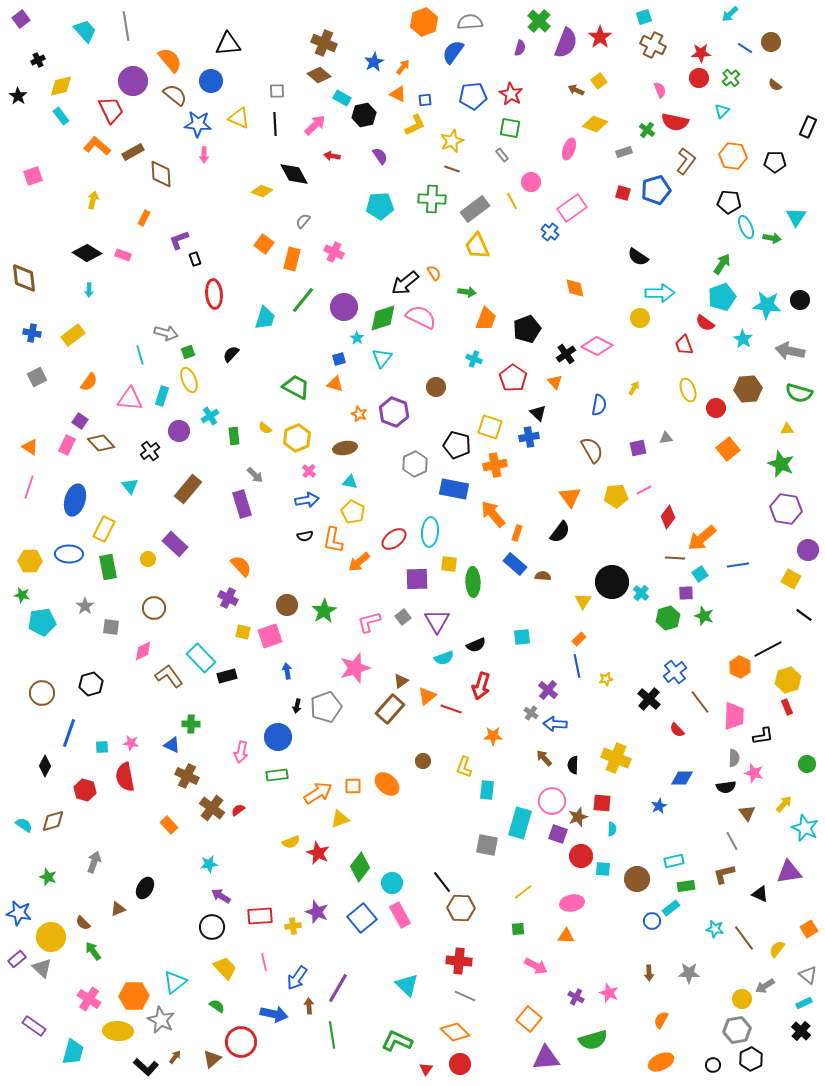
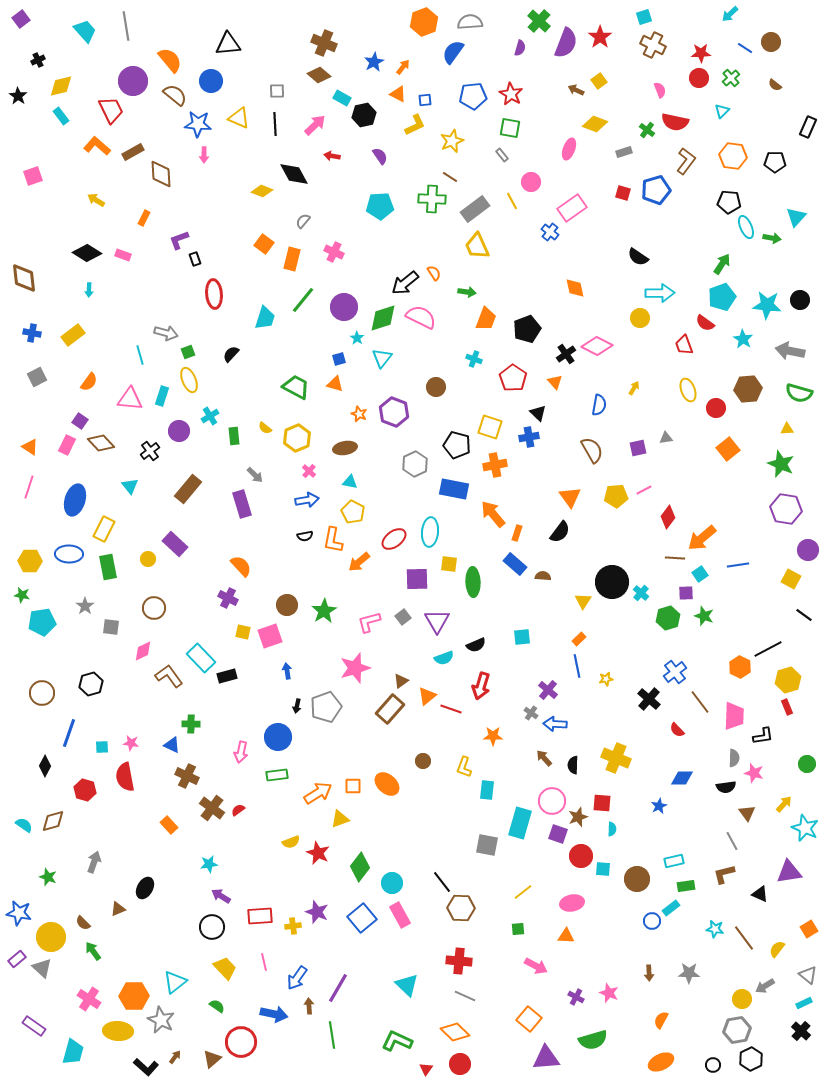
brown line at (452, 169): moved 2 px left, 8 px down; rotated 14 degrees clockwise
yellow arrow at (93, 200): moved 3 px right; rotated 72 degrees counterclockwise
cyan triangle at (796, 217): rotated 10 degrees clockwise
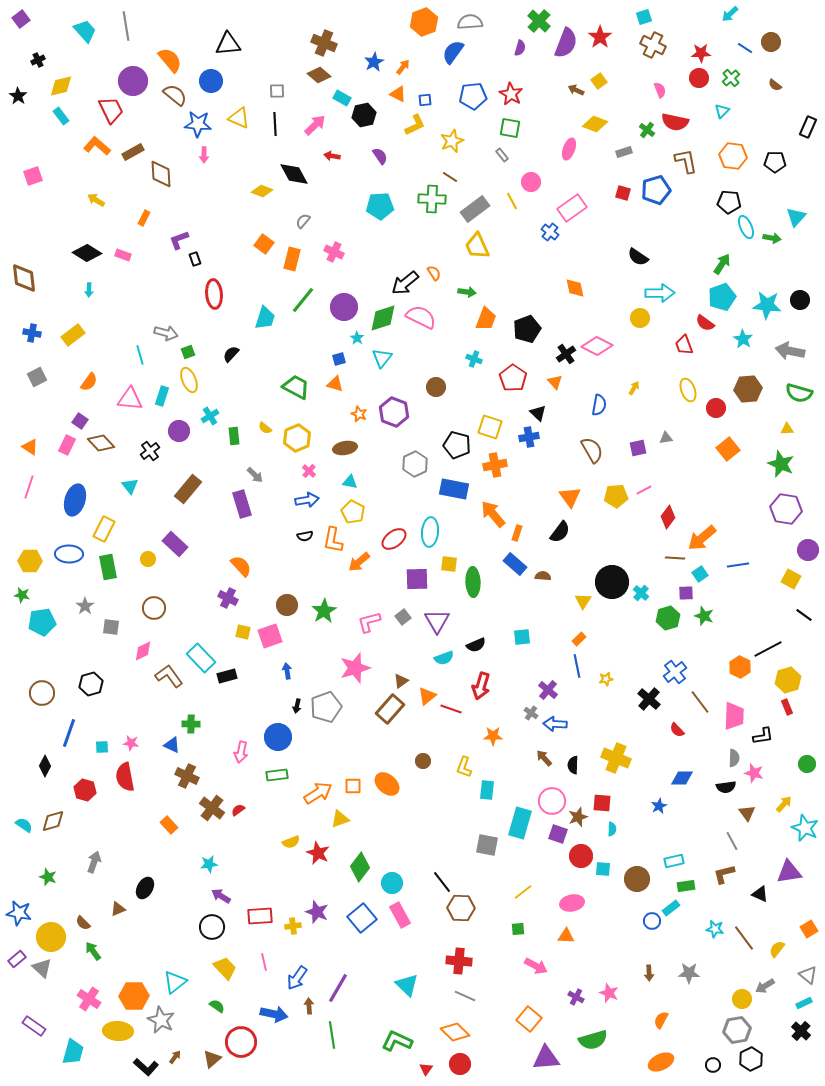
brown L-shape at (686, 161): rotated 48 degrees counterclockwise
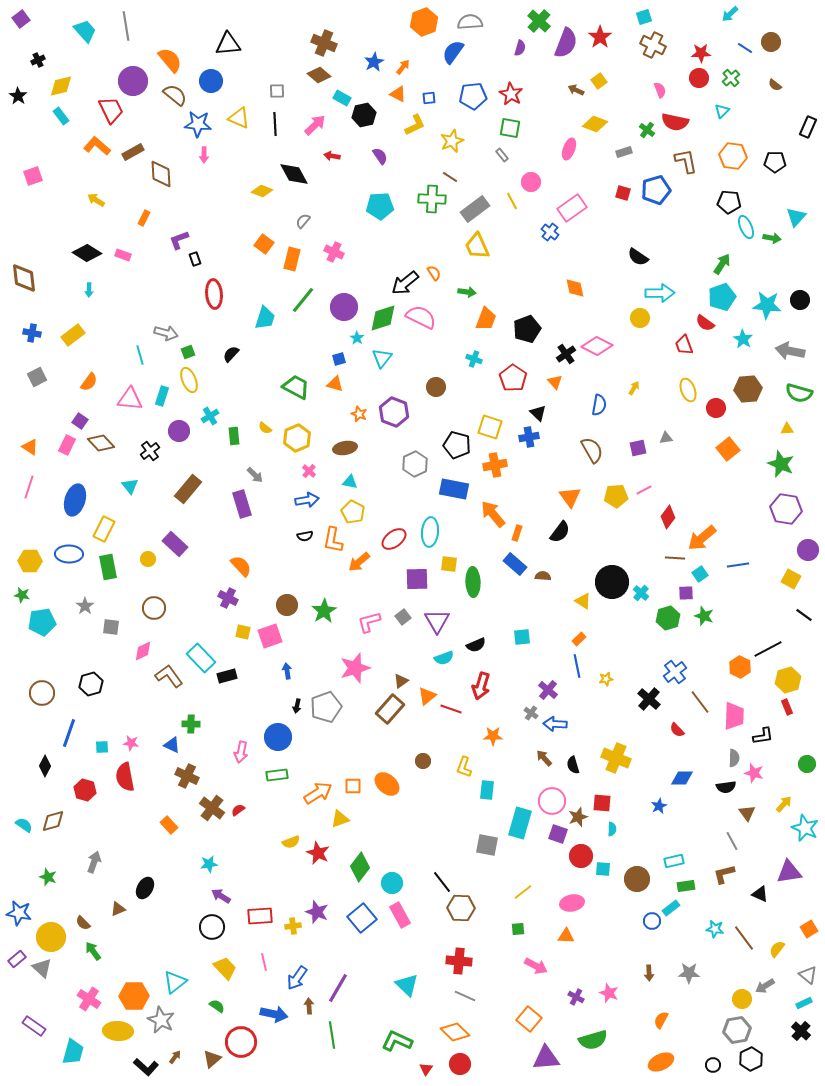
blue square at (425, 100): moved 4 px right, 2 px up
yellow triangle at (583, 601): rotated 30 degrees counterclockwise
black semicircle at (573, 765): rotated 18 degrees counterclockwise
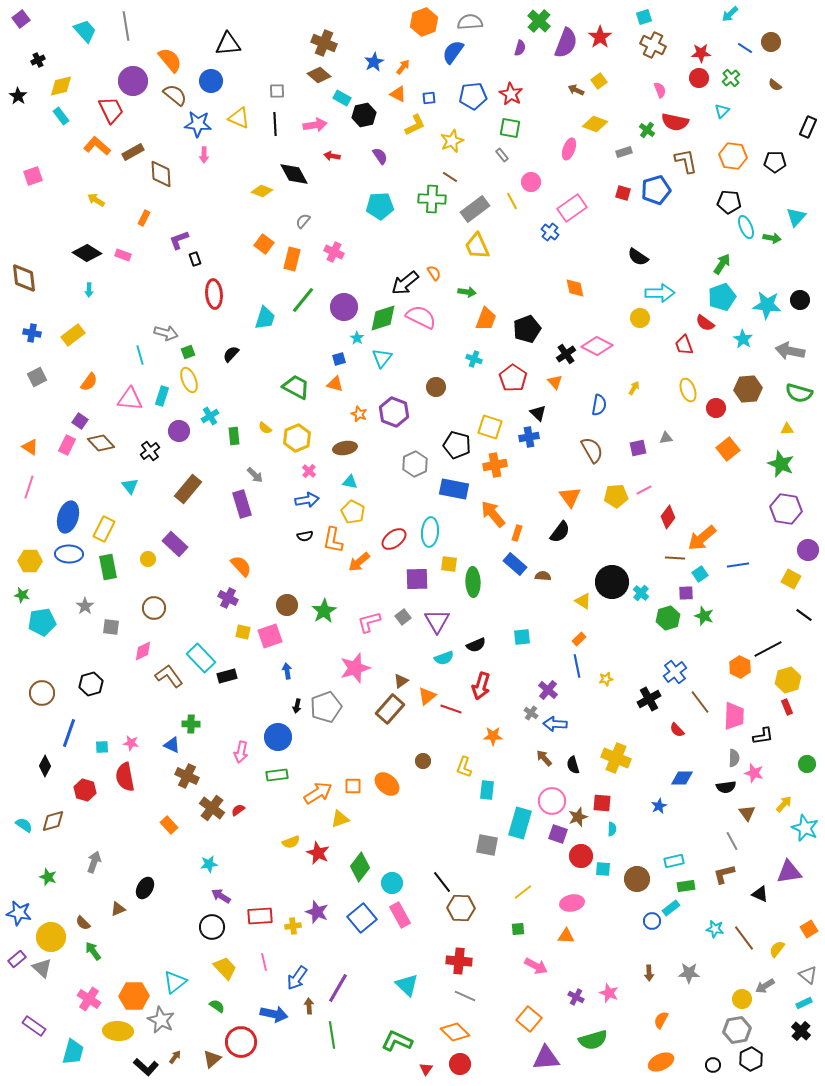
pink arrow at (315, 125): rotated 35 degrees clockwise
blue ellipse at (75, 500): moved 7 px left, 17 px down
black cross at (649, 699): rotated 20 degrees clockwise
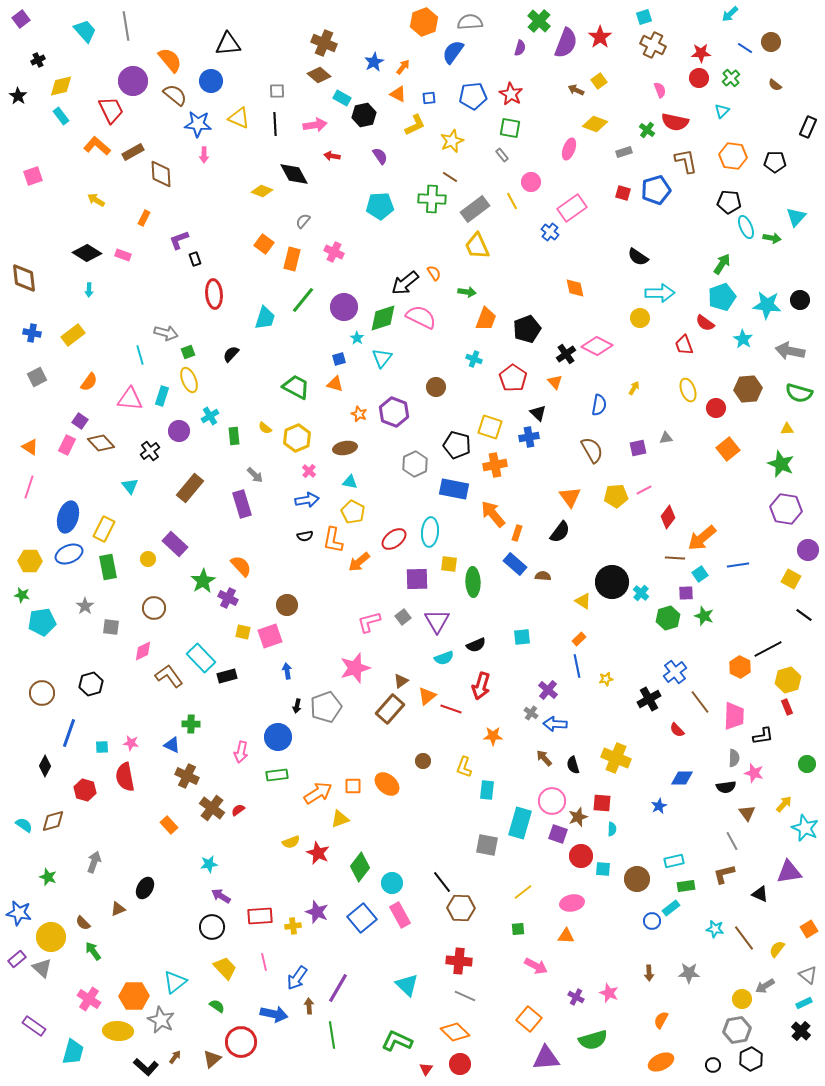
brown rectangle at (188, 489): moved 2 px right, 1 px up
blue ellipse at (69, 554): rotated 24 degrees counterclockwise
green star at (324, 611): moved 121 px left, 30 px up
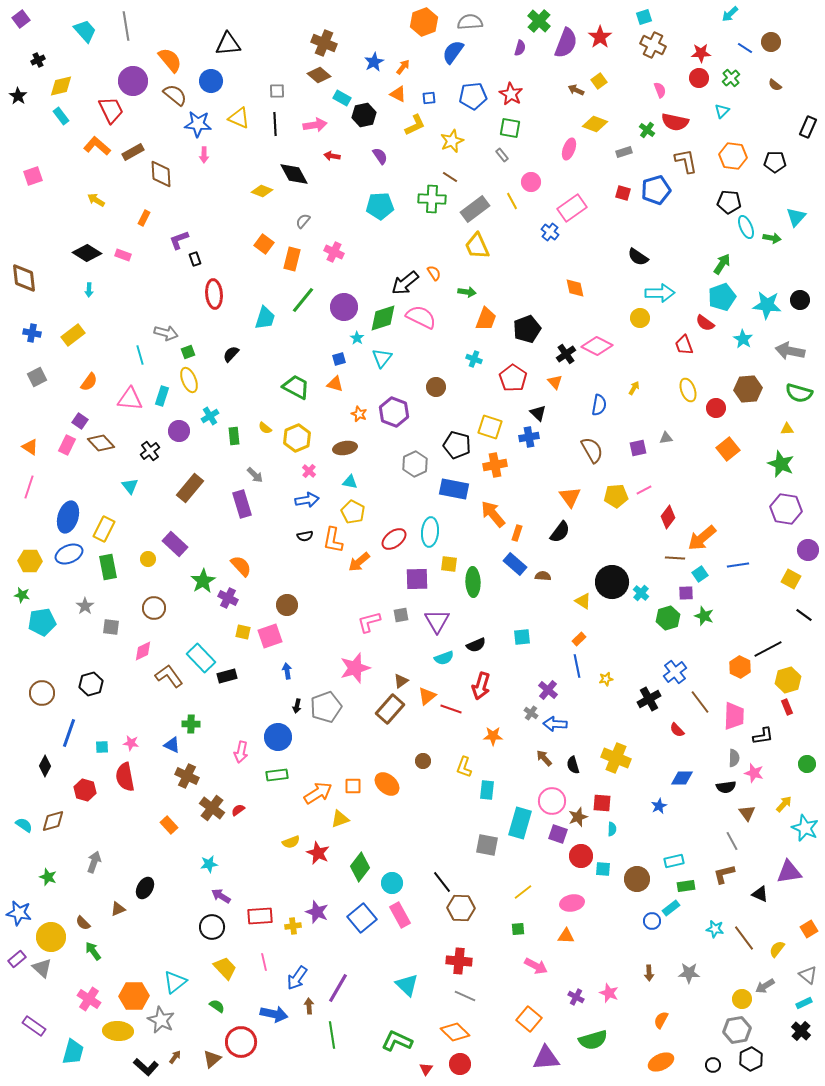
gray square at (403, 617): moved 2 px left, 2 px up; rotated 28 degrees clockwise
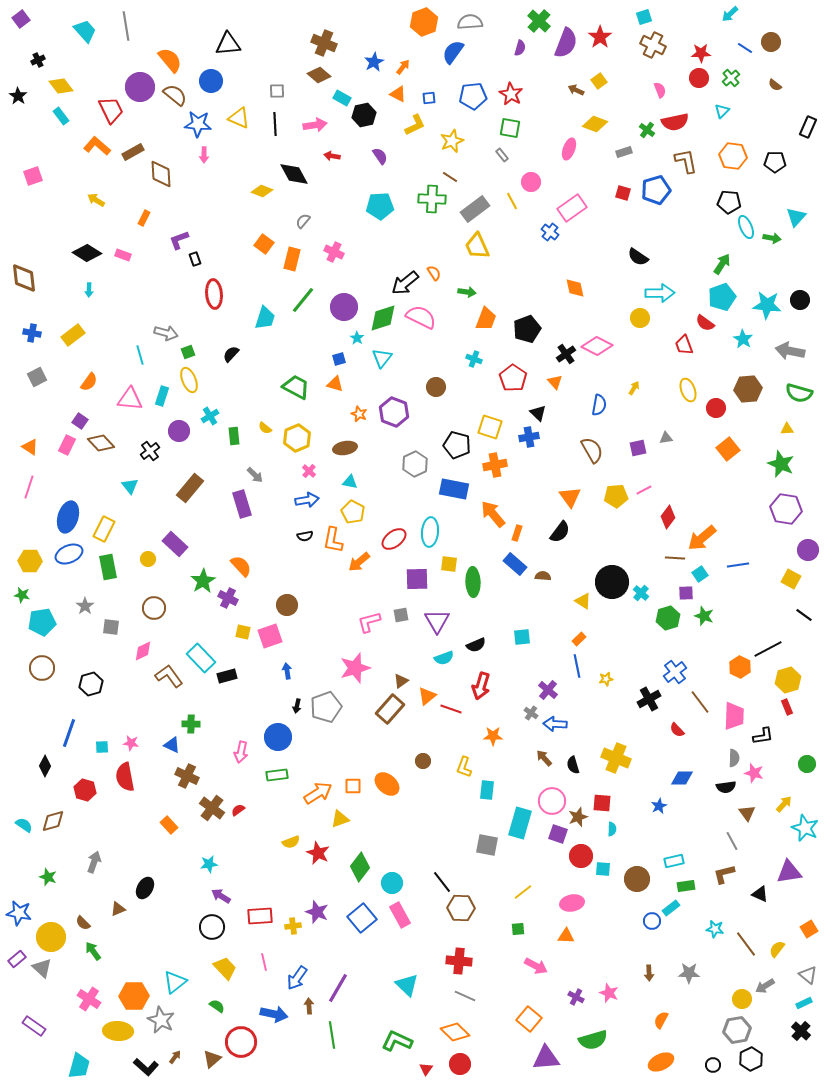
purple circle at (133, 81): moved 7 px right, 6 px down
yellow diamond at (61, 86): rotated 65 degrees clockwise
red semicircle at (675, 122): rotated 24 degrees counterclockwise
brown circle at (42, 693): moved 25 px up
brown line at (744, 938): moved 2 px right, 6 px down
cyan trapezoid at (73, 1052): moved 6 px right, 14 px down
